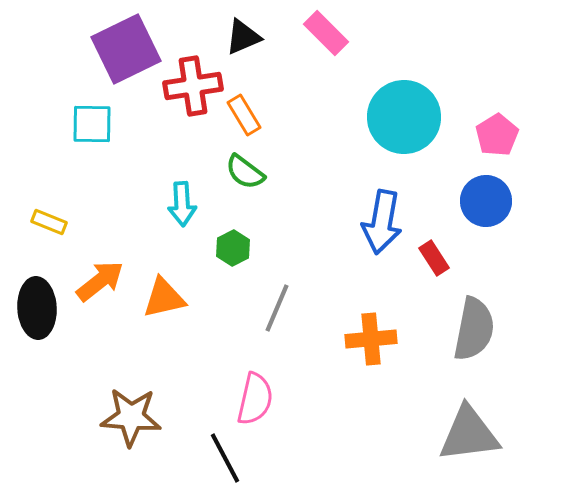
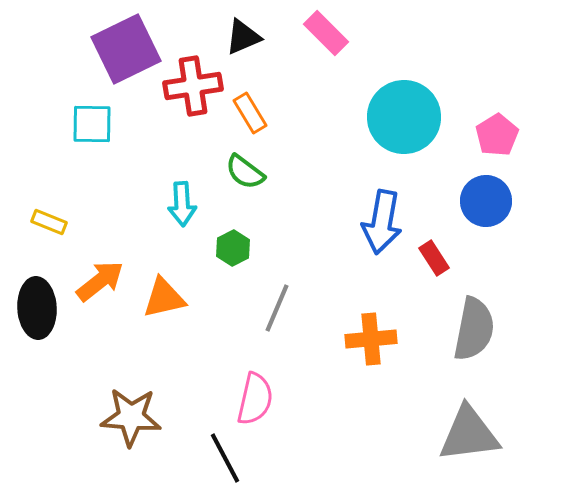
orange rectangle: moved 6 px right, 2 px up
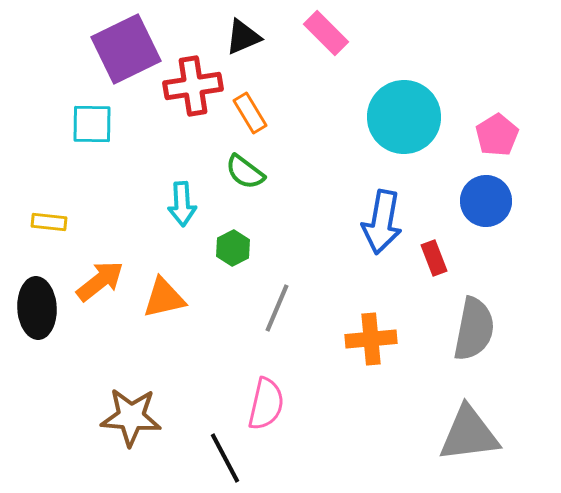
yellow rectangle: rotated 16 degrees counterclockwise
red rectangle: rotated 12 degrees clockwise
pink semicircle: moved 11 px right, 5 px down
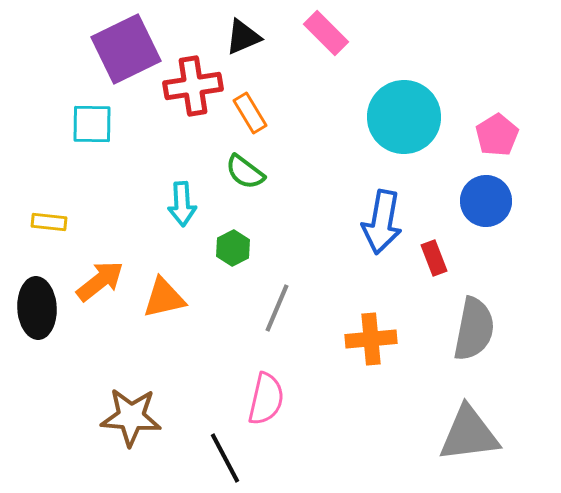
pink semicircle: moved 5 px up
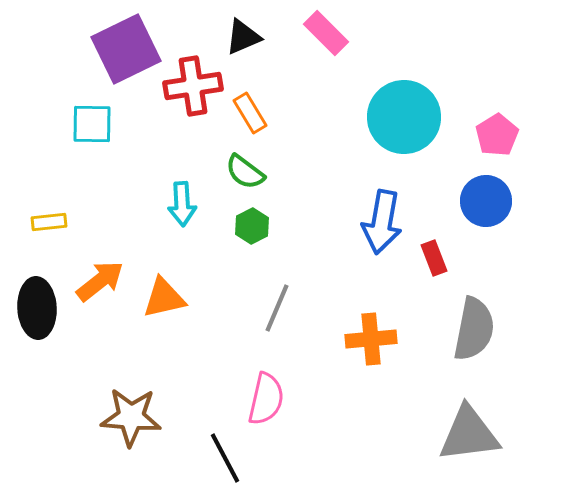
yellow rectangle: rotated 12 degrees counterclockwise
green hexagon: moved 19 px right, 22 px up
